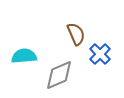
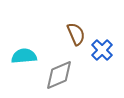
blue cross: moved 2 px right, 4 px up
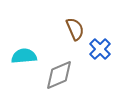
brown semicircle: moved 1 px left, 5 px up
blue cross: moved 2 px left, 1 px up
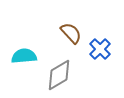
brown semicircle: moved 4 px left, 4 px down; rotated 20 degrees counterclockwise
gray diamond: rotated 8 degrees counterclockwise
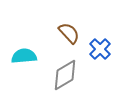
brown semicircle: moved 2 px left
gray diamond: moved 6 px right
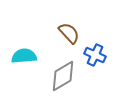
blue cross: moved 5 px left, 6 px down; rotated 20 degrees counterclockwise
gray diamond: moved 2 px left, 1 px down
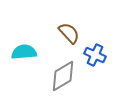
cyan semicircle: moved 4 px up
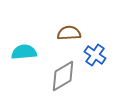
brown semicircle: rotated 50 degrees counterclockwise
blue cross: rotated 10 degrees clockwise
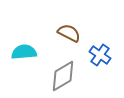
brown semicircle: rotated 30 degrees clockwise
blue cross: moved 5 px right
